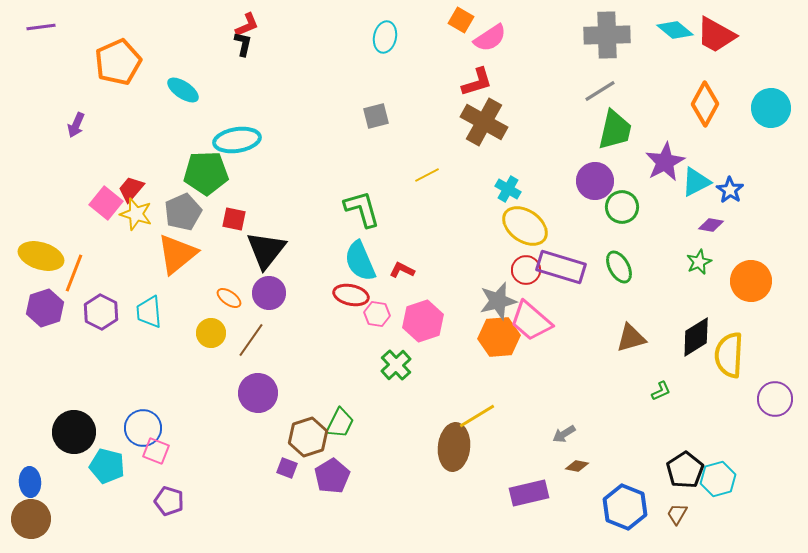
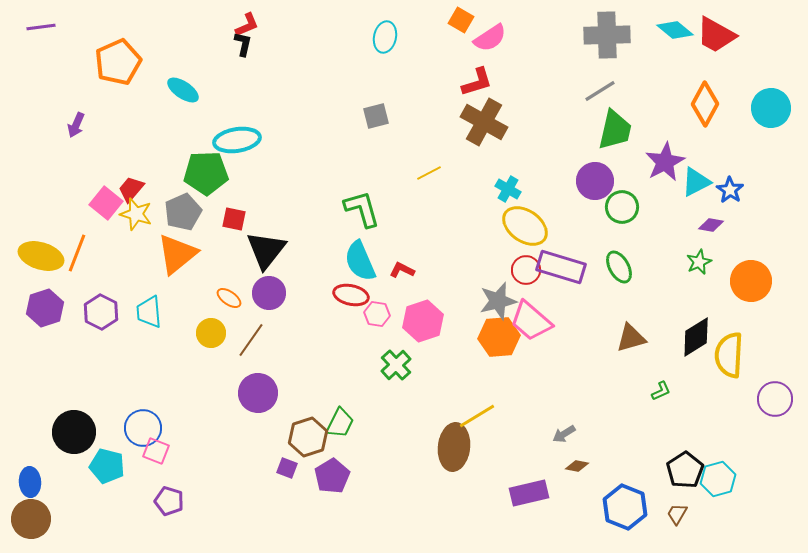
yellow line at (427, 175): moved 2 px right, 2 px up
orange line at (74, 273): moved 3 px right, 20 px up
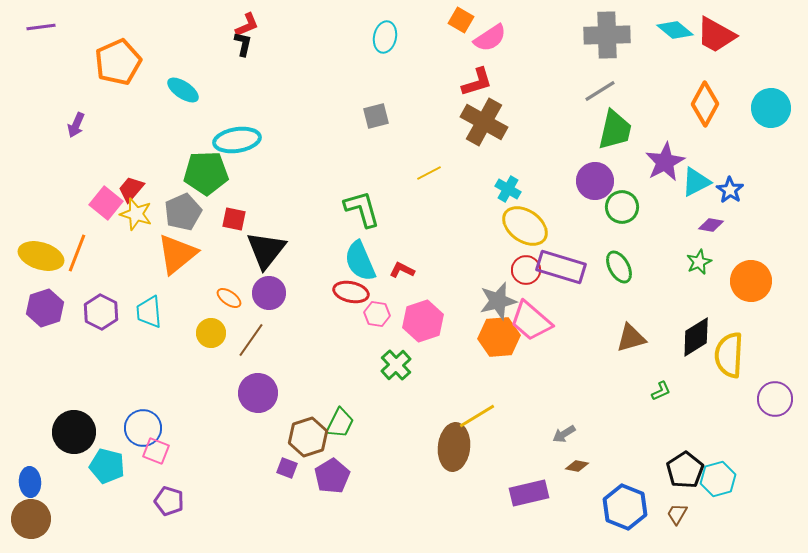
red ellipse at (351, 295): moved 3 px up
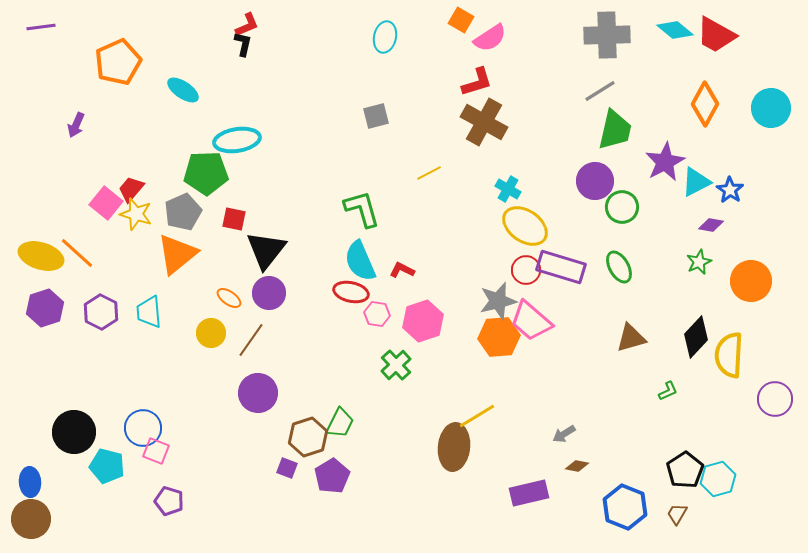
orange line at (77, 253): rotated 69 degrees counterclockwise
black diamond at (696, 337): rotated 15 degrees counterclockwise
green L-shape at (661, 391): moved 7 px right
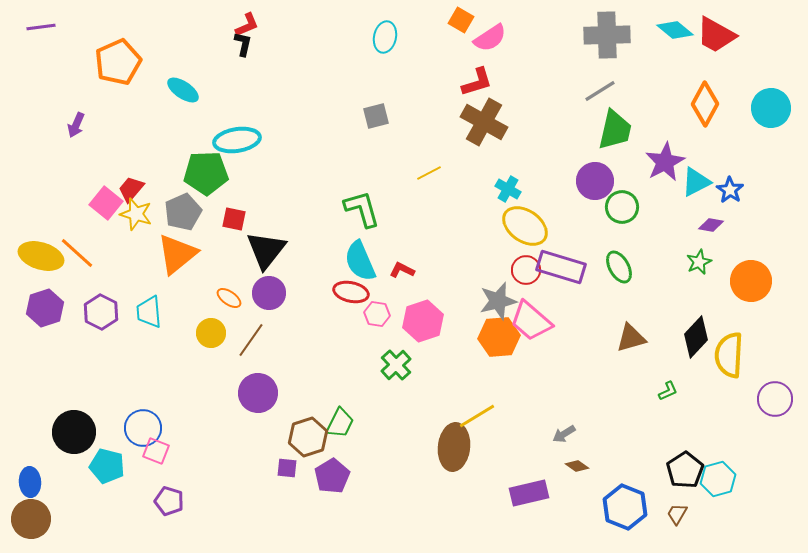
brown diamond at (577, 466): rotated 25 degrees clockwise
purple square at (287, 468): rotated 15 degrees counterclockwise
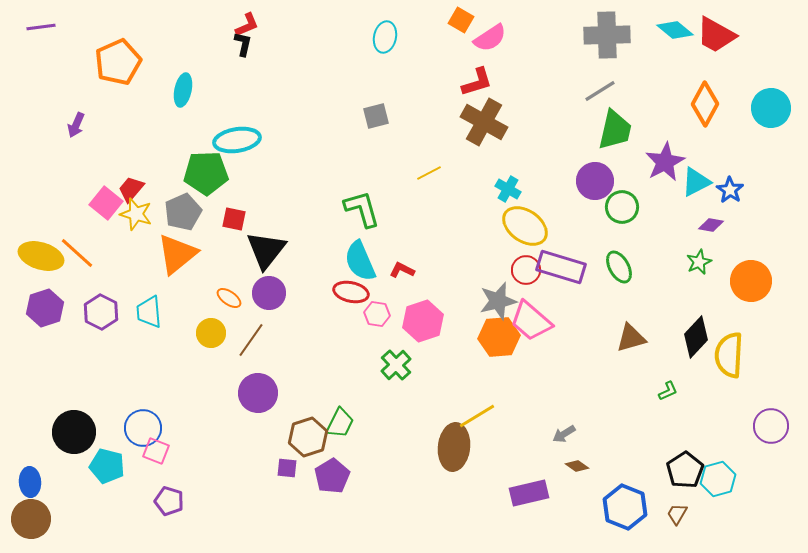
cyan ellipse at (183, 90): rotated 68 degrees clockwise
purple circle at (775, 399): moved 4 px left, 27 px down
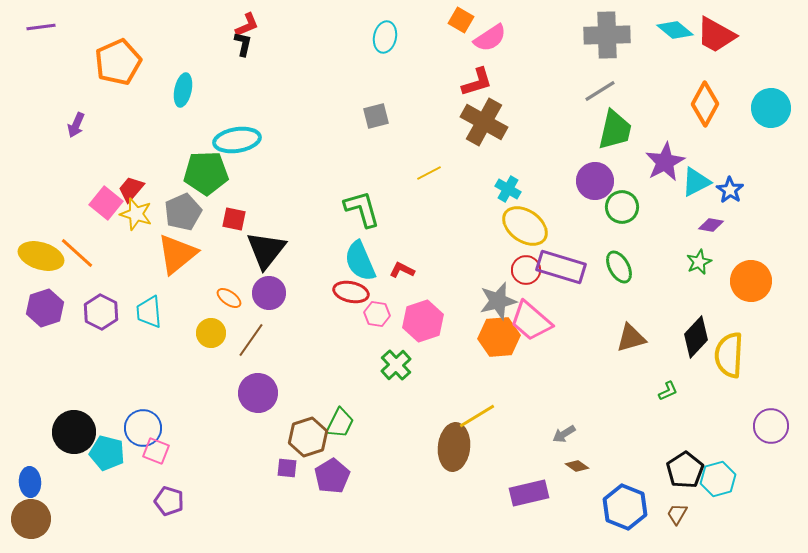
cyan pentagon at (107, 466): moved 13 px up
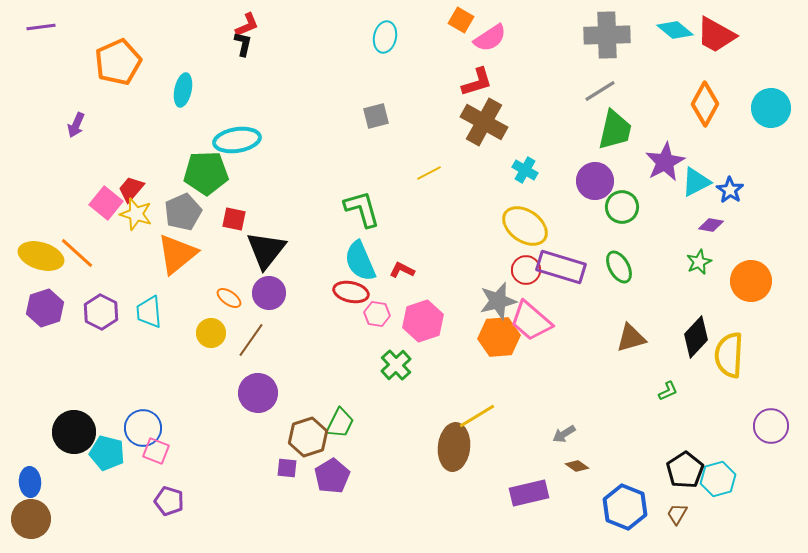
cyan cross at (508, 189): moved 17 px right, 19 px up
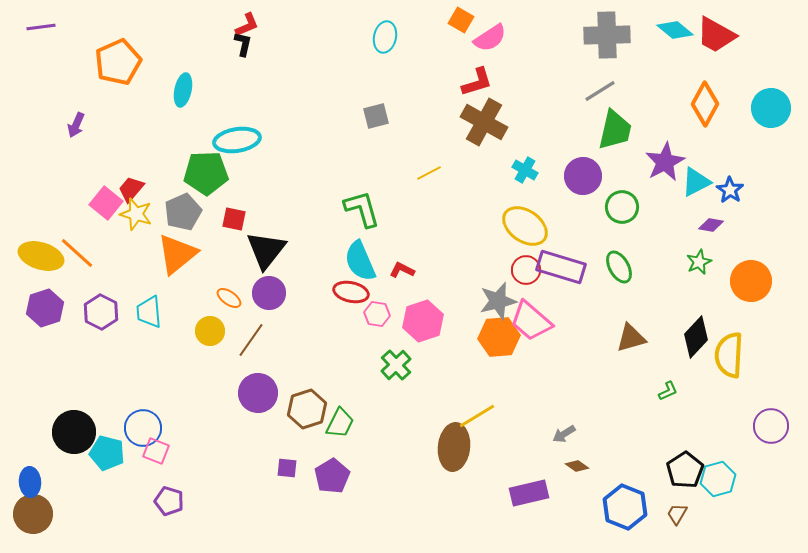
purple circle at (595, 181): moved 12 px left, 5 px up
yellow circle at (211, 333): moved 1 px left, 2 px up
brown hexagon at (308, 437): moved 1 px left, 28 px up
brown circle at (31, 519): moved 2 px right, 5 px up
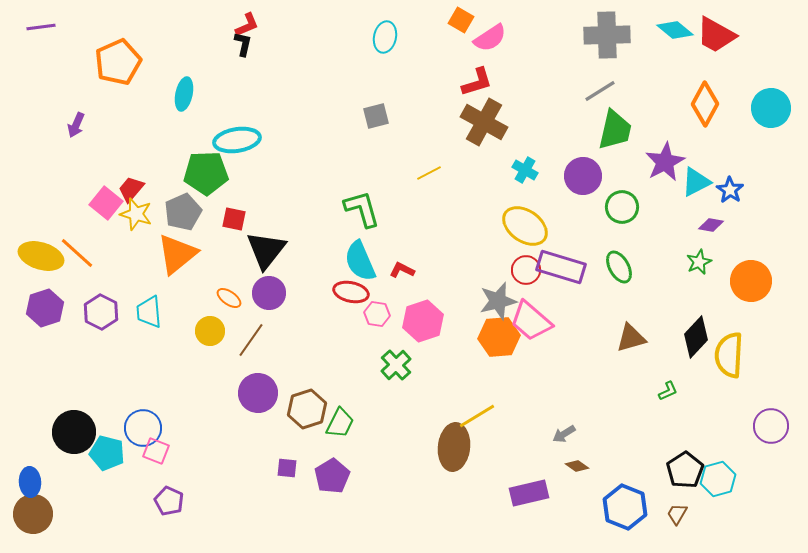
cyan ellipse at (183, 90): moved 1 px right, 4 px down
purple pentagon at (169, 501): rotated 8 degrees clockwise
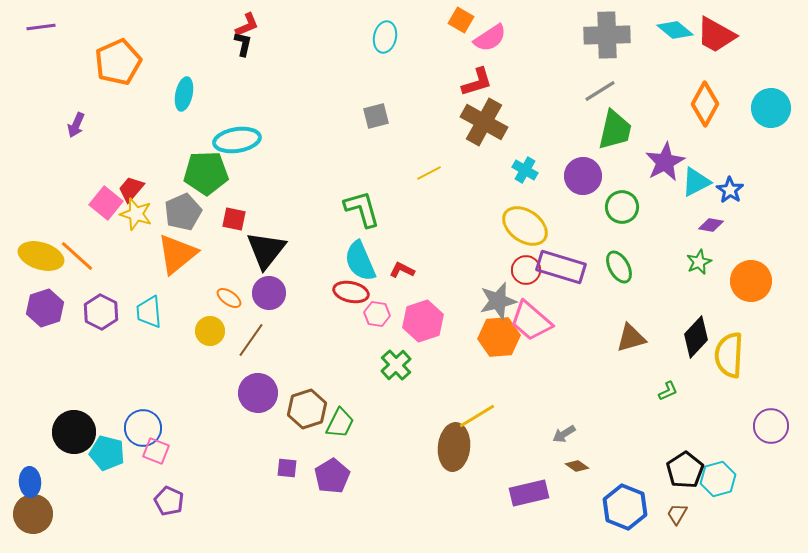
orange line at (77, 253): moved 3 px down
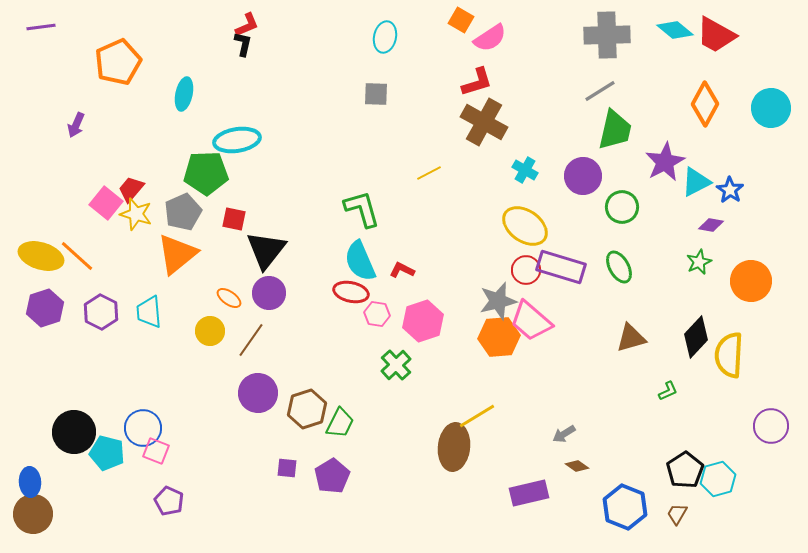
gray square at (376, 116): moved 22 px up; rotated 16 degrees clockwise
